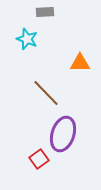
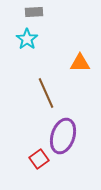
gray rectangle: moved 11 px left
cyan star: rotated 15 degrees clockwise
brown line: rotated 20 degrees clockwise
purple ellipse: moved 2 px down
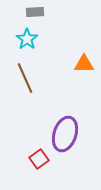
gray rectangle: moved 1 px right
orange triangle: moved 4 px right, 1 px down
brown line: moved 21 px left, 15 px up
purple ellipse: moved 2 px right, 2 px up
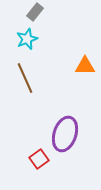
gray rectangle: rotated 48 degrees counterclockwise
cyan star: rotated 15 degrees clockwise
orange triangle: moved 1 px right, 2 px down
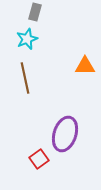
gray rectangle: rotated 24 degrees counterclockwise
brown line: rotated 12 degrees clockwise
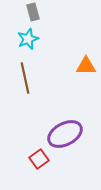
gray rectangle: moved 2 px left; rotated 30 degrees counterclockwise
cyan star: moved 1 px right
orange triangle: moved 1 px right
purple ellipse: rotated 44 degrees clockwise
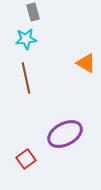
cyan star: moved 2 px left; rotated 15 degrees clockwise
orange triangle: moved 3 px up; rotated 30 degrees clockwise
brown line: moved 1 px right
red square: moved 13 px left
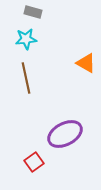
gray rectangle: rotated 60 degrees counterclockwise
red square: moved 8 px right, 3 px down
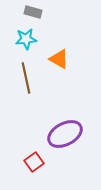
orange triangle: moved 27 px left, 4 px up
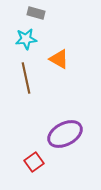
gray rectangle: moved 3 px right, 1 px down
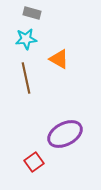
gray rectangle: moved 4 px left
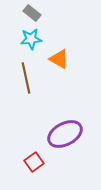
gray rectangle: rotated 24 degrees clockwise
cyan star: moved 5 px right
